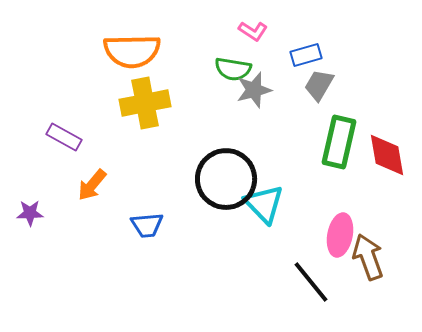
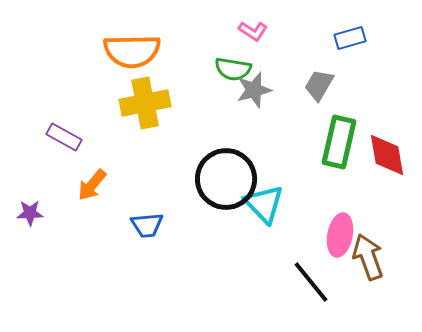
blue rectangle: moved 44 px right, 17 px up
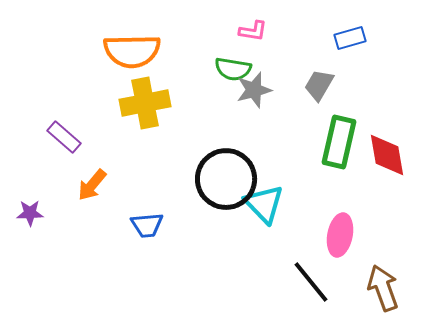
pink L-shape: rotated 24 degrees counterclockwise
purple rectangle: rotated 12 degrees clockwise
brown arrow: moved 15 px right, 31 px down
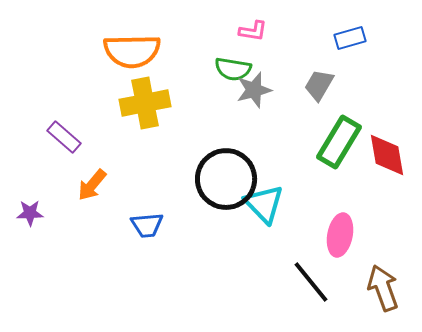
green rectangle: rotated 18 degrees clockwise
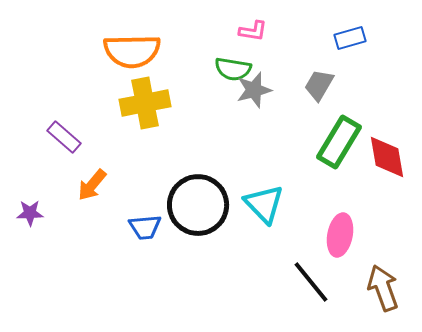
red diamond: moved 2 px down
black circle: moved 28 px left, 26 px down
blue trapezoid: moved 2 px left, 2 px down
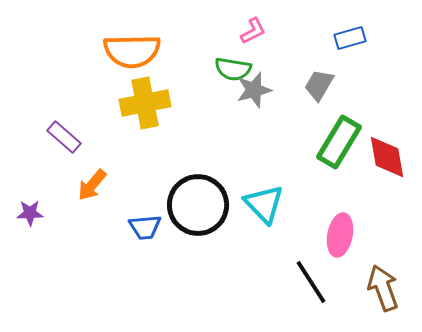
pink L-shape: rotated 36 degrees counterclockwise
black line: rotated 6 degrees clockwise
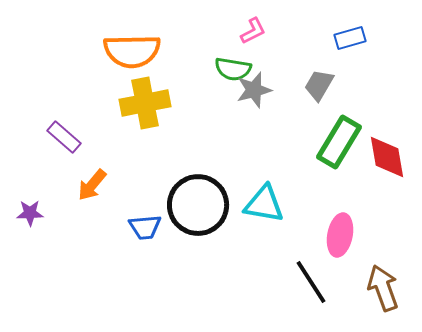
cyan triangle: rotated 36 degrees counterclockwise
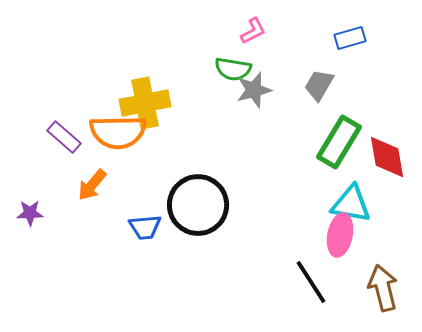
orange semicircle: moved 14 px left, 81 px down
cyan triangle: moved 87 px right
brown arrow: rotated 6 degrees clockwise
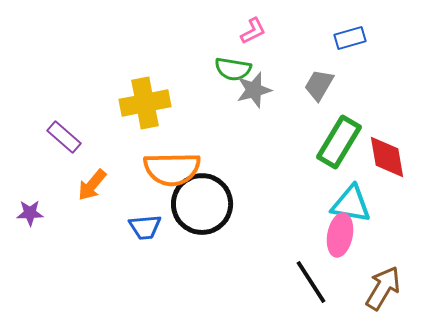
orange semicircle: moved 54 px right, 37 px down
black circle: moved 4 px right, 1 px up
brown arrow: rotated 45 degrees clockwise
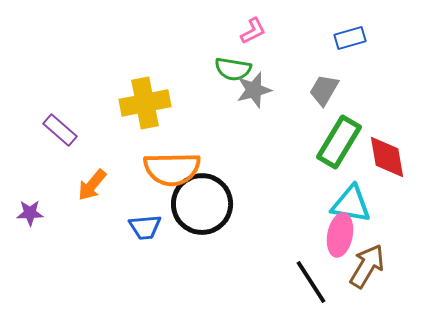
gray trapezoid: moved 5 px right, 5 px down
purple rectangle: moved 4 px left, 7 px up
brown arrow: moved 16 px left, 22 px up
